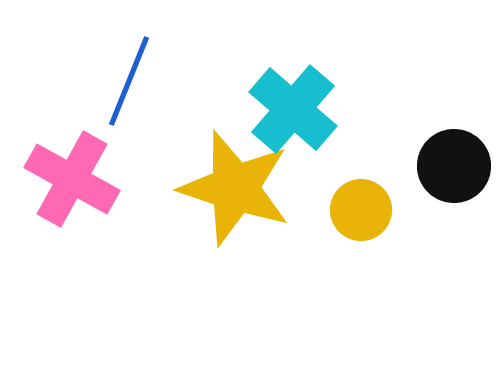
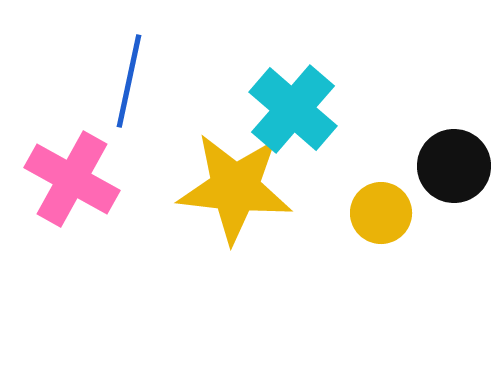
blue line: rotated 10 degrees counterclockwise
yellow star: rotated 12 degrees counterclockwise
yellow circle: moved 20 px right, 3 px down
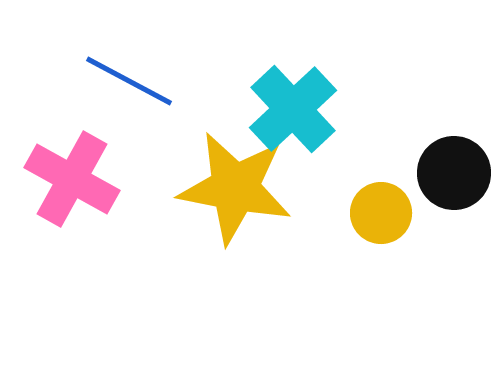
blue line: rotated 74 degrees counterclockwise
cyan cross: rotated 6 degrees clockwise
black circle: moved 7 px down
yellow star: rotated 5 degrees clockwise
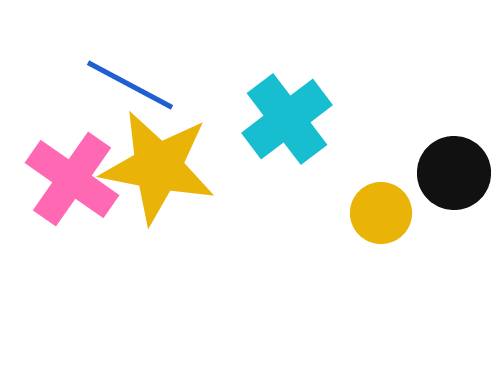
blue line: moved 1 px right, 4 px down
cyan cross: moved 6 px left, 10 px down; rotated 6 degrees clockwise
pink cross: rotated 6 degrees clockwise
yellow star: moved 77 px left, 21 px up
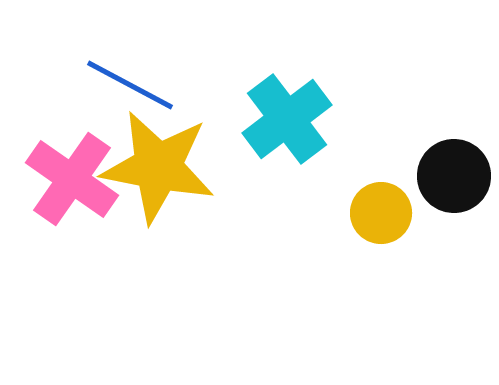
black circle: moved 3 px down
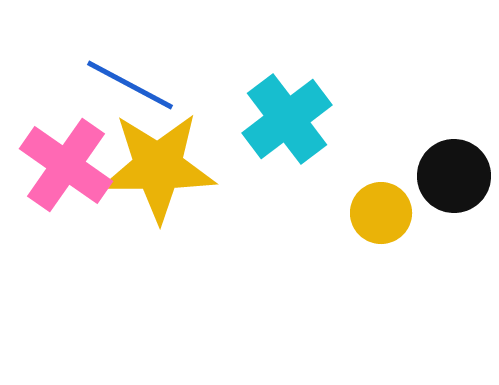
yellow star: rotated 11 degrees counterclockwise
pink cross: moved 6 px left, 14 px up
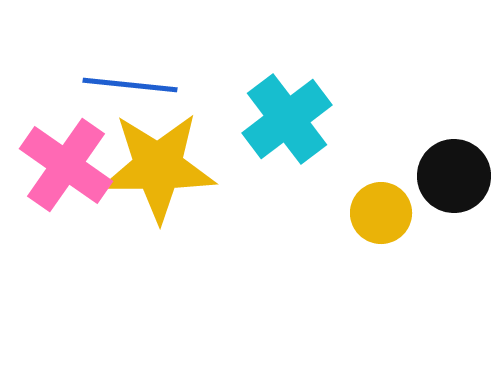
blue line: rotated 22 degrees counterclockwise
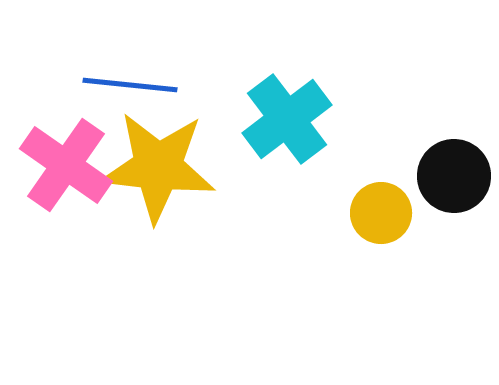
yellow star: rotated 6 degrees clockwise
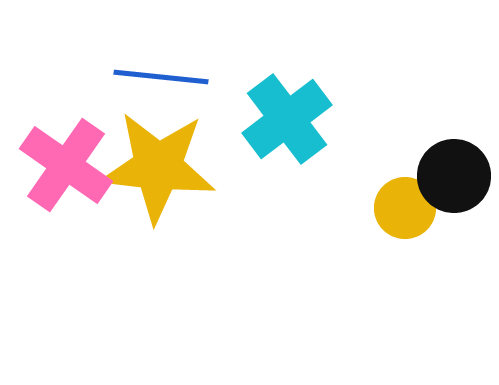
blue line: moved 31 px right, 8 px up
yellow circle: moved 24 px right, 5 px up
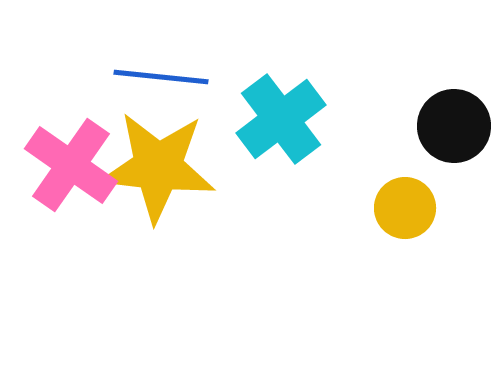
cyan cross: moved 6 px left
pink cross: moved 5 px right
black circle: moved 50 px up
